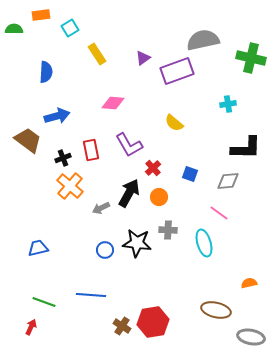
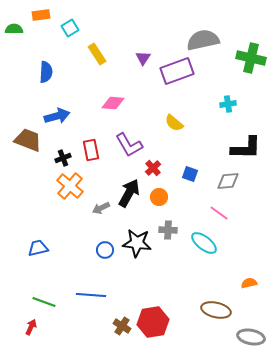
purple triangle: rotated 21 degrees counterclockwise
brown trapezoid: rotated 16 degrees counterclockwise
cyan ellipse: rotated 36 degrees counterclockwise
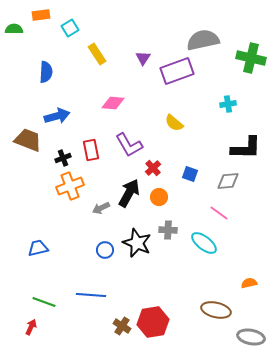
orange cross: rotated 28 degrees clockwise
black star: rotated 16 degrees clockwise
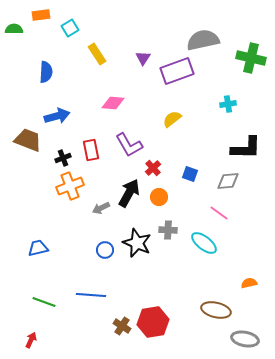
yellow semicircle: moved 2 px left, 4 px up; rotated 102 degrees clockwise
red arrow: moved 13 px down
gray ellipse: moved 6 px left, 2 px down
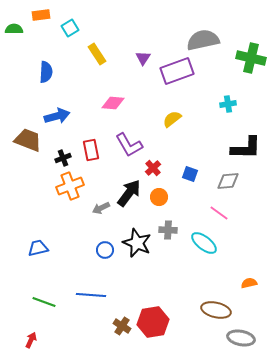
black arrow: rotated 8 degrees clockwise
gray ellipse: moved 4 px left, 1 px up
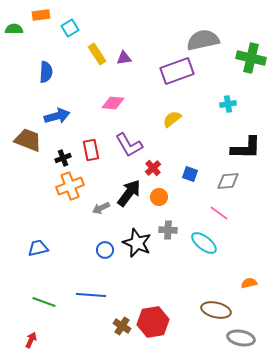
purple triangle: moved 19 px left; rotated 49 degrees clockwise
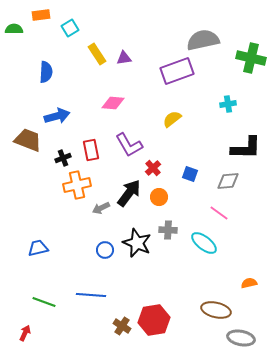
orange cross: moved 7 px right, 1 px up; rotated 8 degrees clockwise
red hexagon: moved 1 px right, 2 px up
red arrow: moved 6 px left, 7 px up
